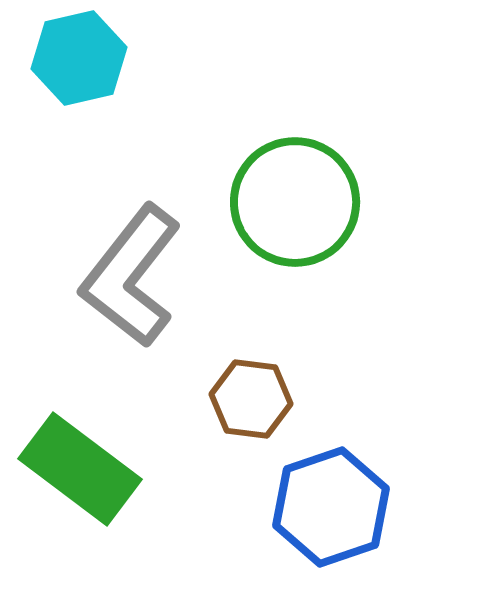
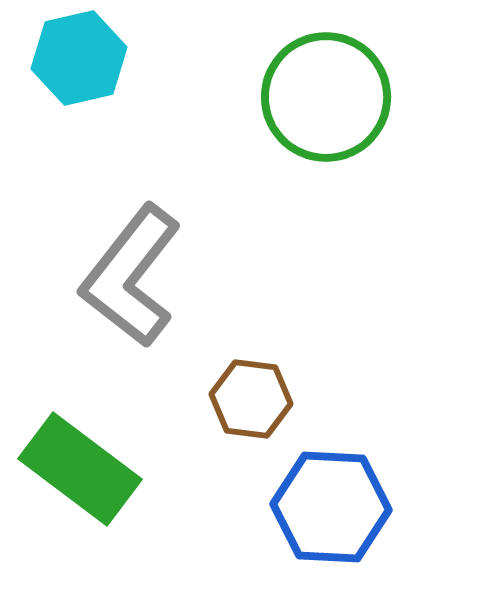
green circle: moved 31 px right, 105 px up
blue hexagon: rotated 22 degrees clockwise
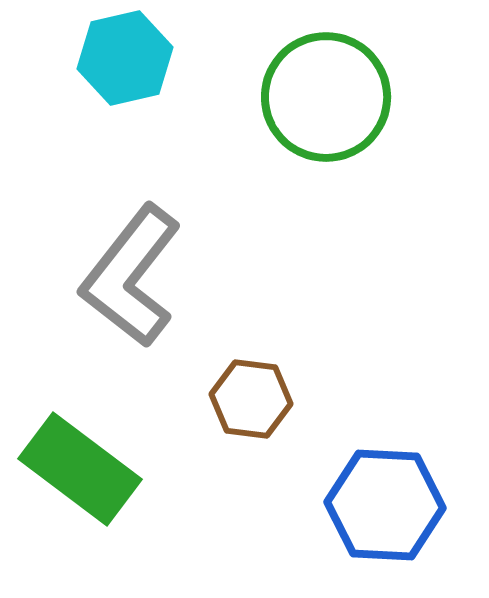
cyan hexagon: moved 46 px right
blue hexagon: moved 54 px right, 2 px up
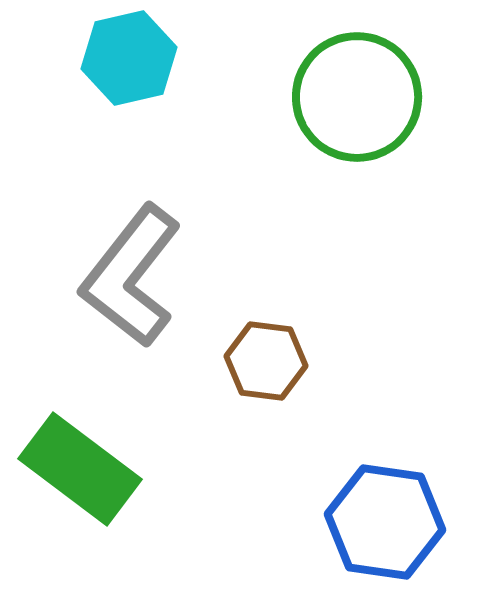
cyan hexagon: moved 4 px right
green circle: moved 31 px right
brown hexagon: moved 15 px right, 38 px up
blue hexagon: moved 17 px down; rotated 5 degrees clockwise
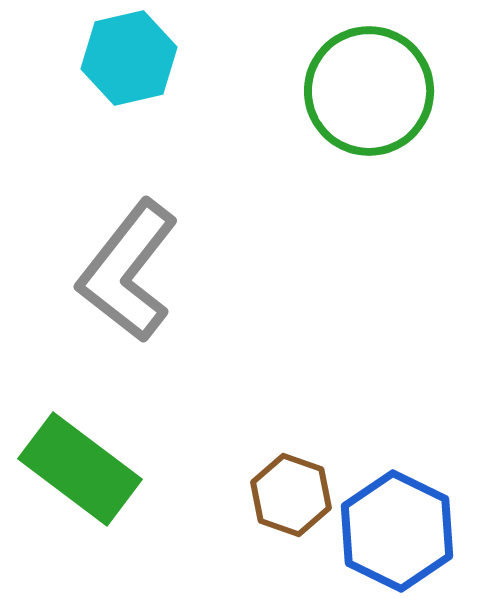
green circle: moved 12 px right, 6 px up
gray L-shape: moved 3 px left, 5 px up
brown hexagon: moved 25 px right, 134 px down; rotated 12 degrees clockwise
blue hexagon: moved 12 px right, 9 px down; rotated 18 degrees clockwise
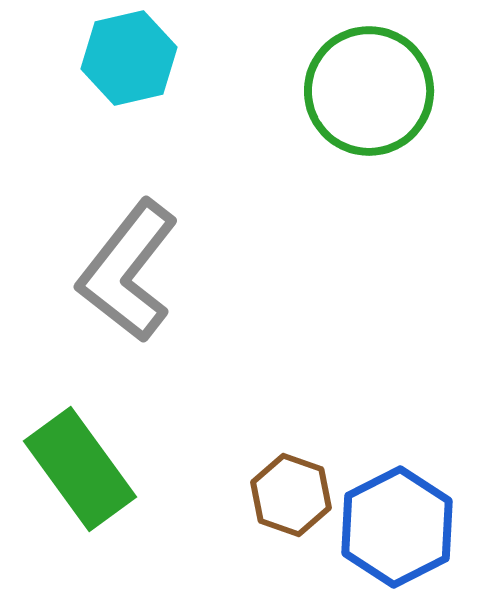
green rectangle: rotated 17 degrees clockwise
blue hexagon: moved 4 px up; rotated 7 degrees clockwise
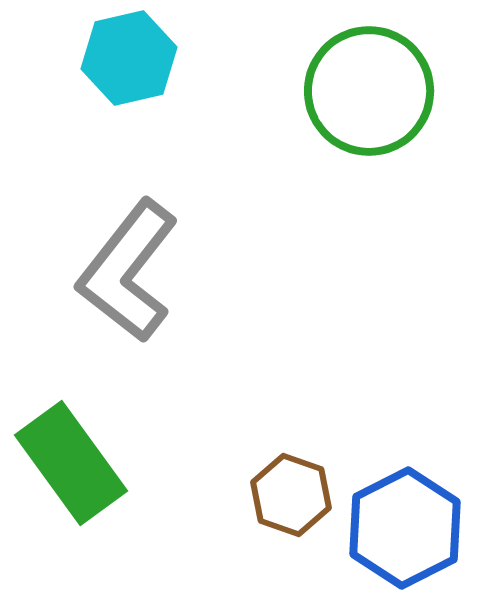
green rectangle: moved 9 px left, 6 px up
blue hexagon: moved 8 px right, 1 px down
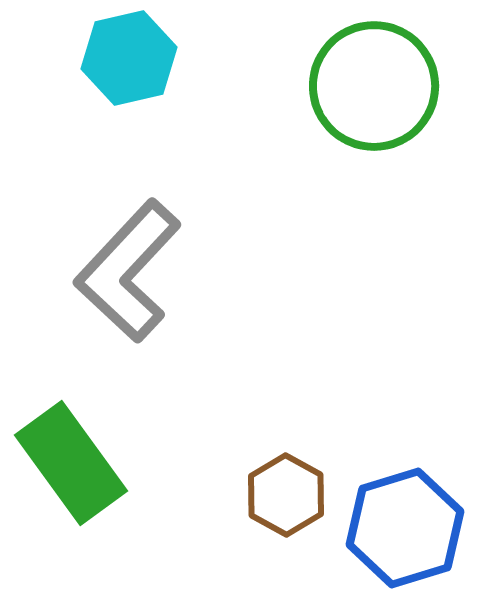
green circle: moved 5 px right, 5 px up
gray L-shape: rotated 5 degrees clockwise
brown hexagon: moved 5 px left; rotated 10 degrees clockwise
blue hexagon: rotated 10 degrees clockwise
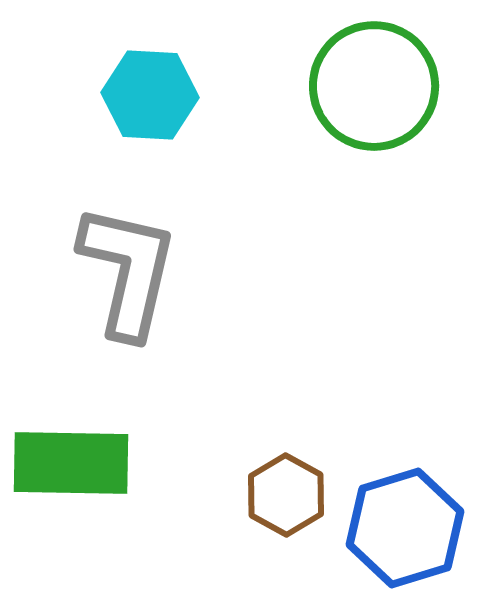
cyan hexagon: moved 21 px right, 37 px down; rotated 16 degrees clockwise
gray L-shape: rotated 150 degrees clockwise
green rectangle: rotated 53 degrees counterclockwise
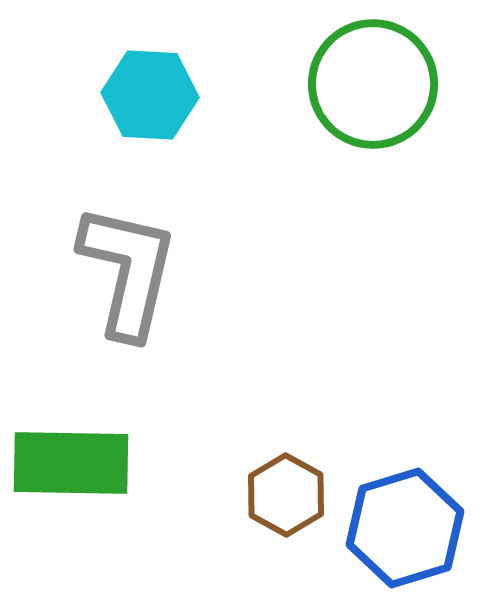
green circle: moved 1 px left, 2 px up
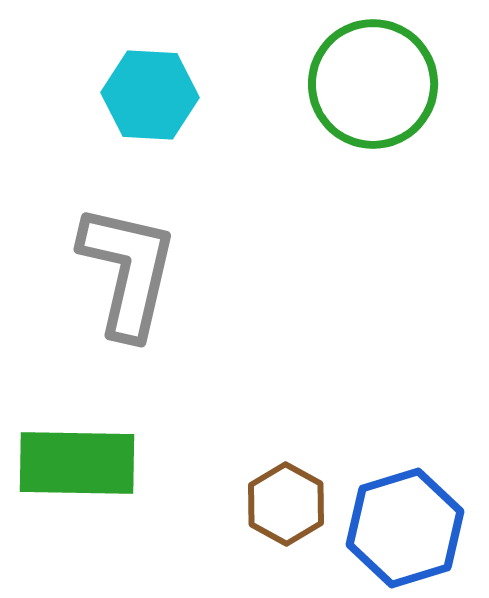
green rectangle: moved 6 px right
brown hexagon: moved 9 px down
